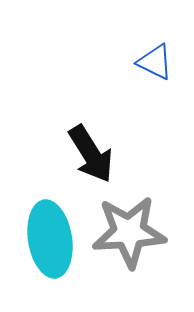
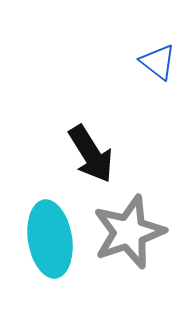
blue triangle: moved 3 px right; rotated 12 degrees clockwise
gray star: rotated 16 degrees counterclockwise
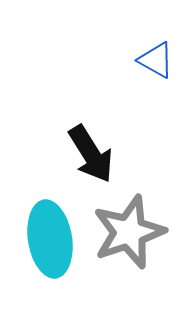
blue triangle: moved 2 px left, 2 px up; rotated 9 degrees counterclockwise
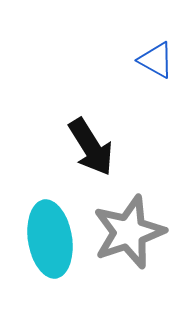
black arrow: moved 7 px up
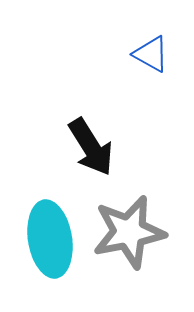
blue triangle: moved 5 px left, 6 px up
gray star: rotated 8 degrees clockwise
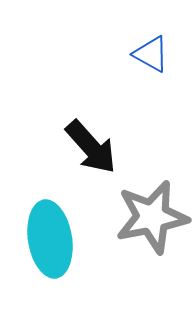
black arrow: rotated 10 degrees counterclockwise
gray star: moved 23 px right, 15 px up
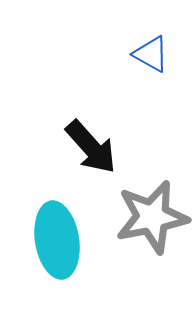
cyan ellipse: moved 7 px right, 1 px down
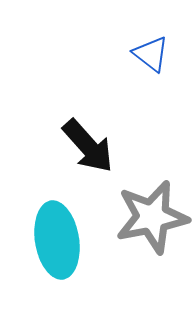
blue triangle: rotated 9 degrees clockwise
black arrow: moved 3 px left, 1 px up
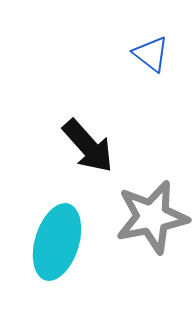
cyan ellipse: moved 2 px down; rotated 26 degrees clockwise
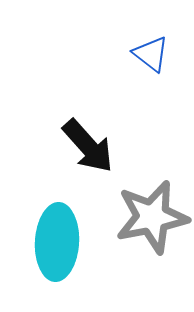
cyan ellipse: rotated 14 degrees counterclockwise
